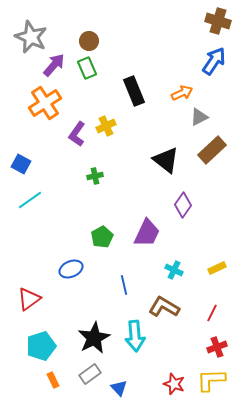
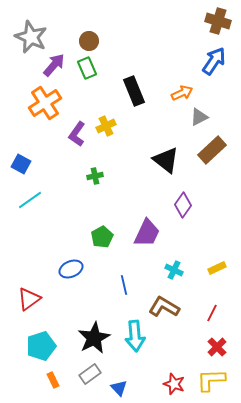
red cross: rotated 24 degrees counterclockwise
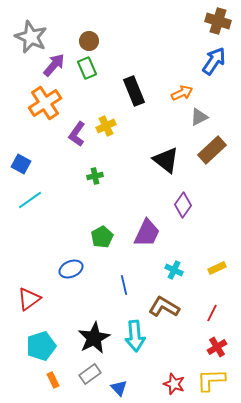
red cross: rotated 12 degrees clockwise
